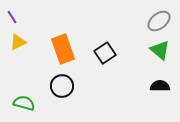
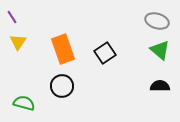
gray ellipse: moved 2 px left; rotated 55 degrees clockwise
yellow triangle: rotated 30 degrees counterclockwise
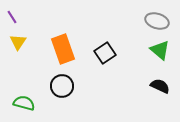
black semicircle: rotated 24 degrees clockwise
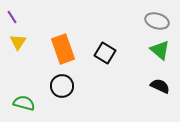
black square: rotated 25 degrees counterclockwise
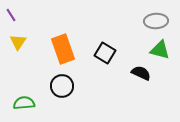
purple line: moved 1 px left, 2 px up
gray ellipse: moved 1 px left; rotated 20 degrees counterclockwise
green triangle: rotated 25 degrees counterclockwise
black semicircle: moved 19 px left, 13 px up
green semicircle: rotated 20 degrees counterclockwise
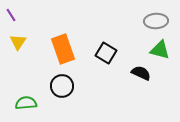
black square: moved 1 px right
green semicircle: moved 2 px right
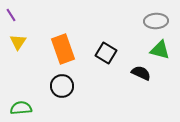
green semicircle: moved 5 px left, 5 px down
